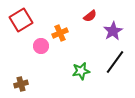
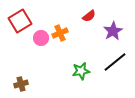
red semicircle: moved 1 px left
red square: moved 1 px left, 1 px down
pink circle: moved 8 px up
black line: rotated 15 degrees clockwise
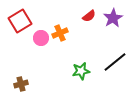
purple star: moved 13 px up
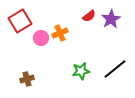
purple star: moved 2 px left, 1 px down
black line: moved 7 px down
brown cross: moved 6 px right, 5 px up
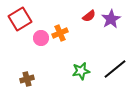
red square: moved 2 px up
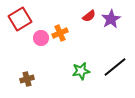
black line: moved 2 px up
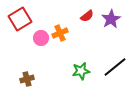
red semicircle: moved 2 px left
